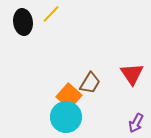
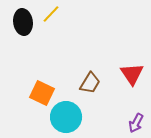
orange square: moved 27 px left, 3 px up; rotated 15 degrees counterclockwise
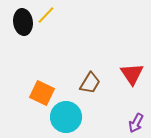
yellow line: moved 5 px left, 1 px down
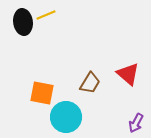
yellow line: rotated 24 degrees clockwise
red triangle: moved 4 px left; rotated 15 degrees counterclockwise
orange square: rotated 15 degrees counterclockwise
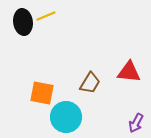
yellow line: moved 1 px down
red triangle: moved 1 px right, 2 px up; rotated 35 degrees counterclockwise
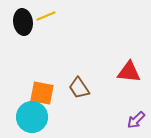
brown trapezoid: moved 11 px left, 5 px down; rotated 115 degrees clockwise
cyan circle: moved 34 px left
purple arrow: moved 3 px up; rotated 18 degrees clockwise
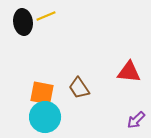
cyan circle: moved 13 px right
